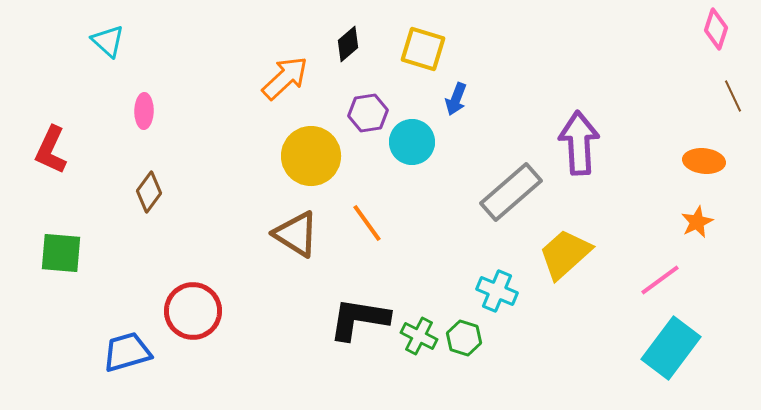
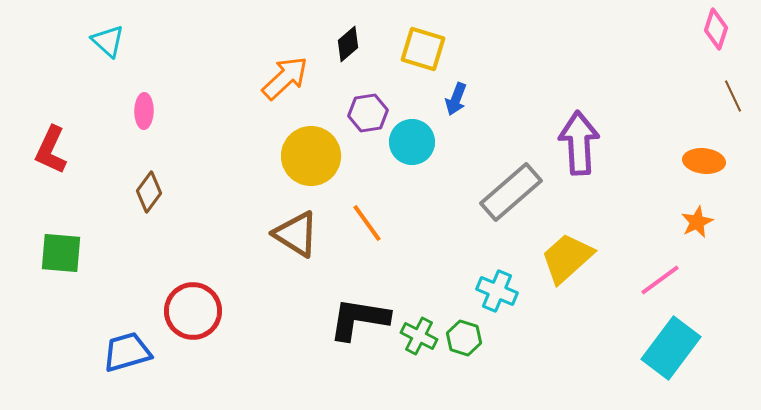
yellow trapezoid: moved 2 px right, 4 px down
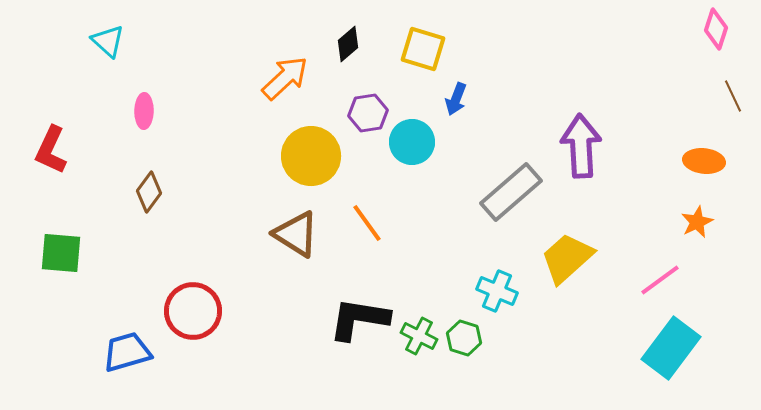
purple arrow: moved 2 px right, 3 px down
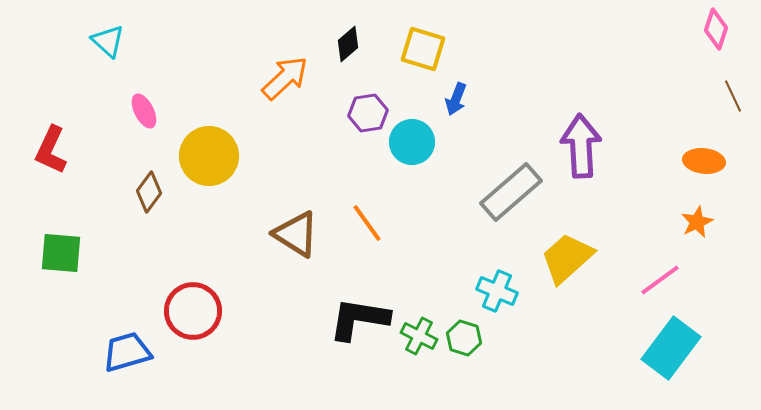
pink ellipse: rotated 28 degrees counterclockwise
yellow circle: moved 102 px left
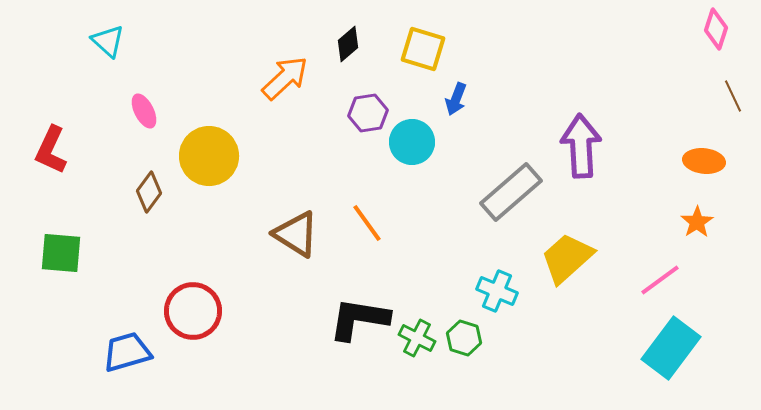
orange star: rotated 8 degrees counterclockwise
green cross: moved 2 px left, 2 px down
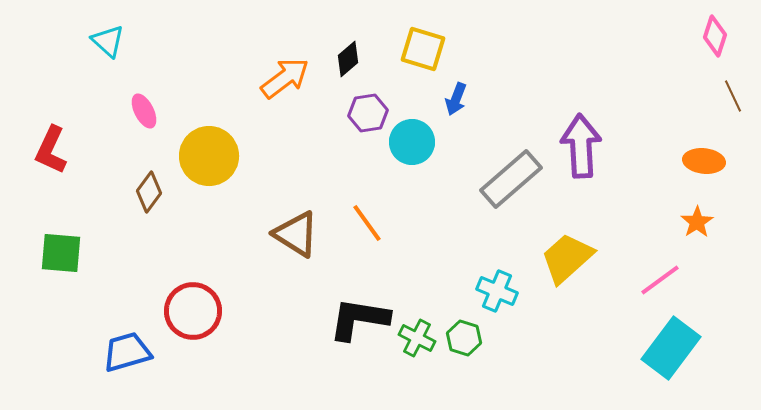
pink diamond: moved 1 px left, 7 px down
black diamond: moved 15 px down
orange arrow: rotated 6 degrees clockwise
gray rectangle: moved 13 px up
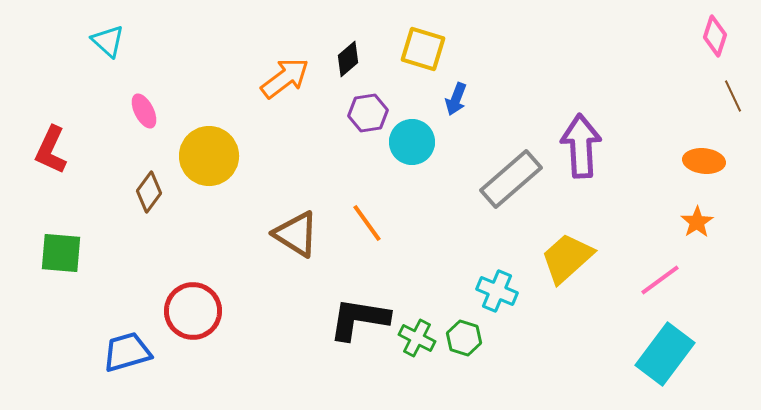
cyan rectangle: moved 6 px left, 6 px down
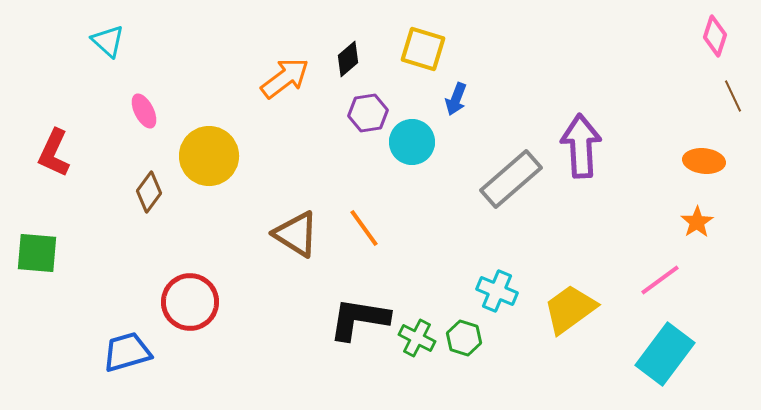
red L-shape: moved 3 px right, 3 px down
orange line: moved 3 px left, 5 px down
green square: moved 24 px left
yellow trapezoid: moved 3 px right, 51 px down; rotated 6 degrees clockwise
red circle: moved 3 px left, 9 px up
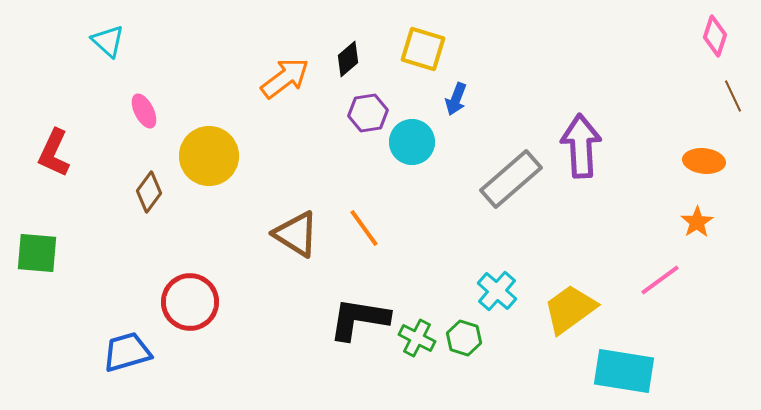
cyan cross: rotated 18 degrees clockwise
cyan rectangle: moved 41 px left, 17 px down; rotated 62 degrees clockwise
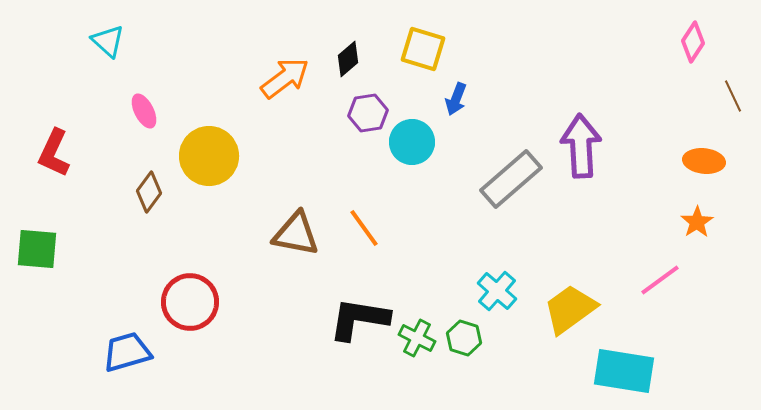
pink diamond: moved 22 px left, 6 px down; rotated 15 degrees clockwise
brown triangle: rotated 21 degrees counterclockwise
green square: moved 4 px up
